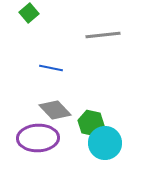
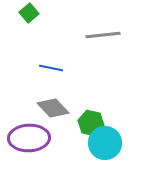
gray diamond: moved 2 px left, 2 px up
purple ellipse: moved 9 px left
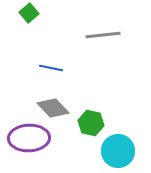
cyan circle: moved 13 px right, 8 px down
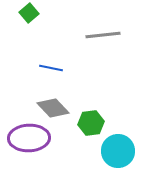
green hexagon: rotated 20 degrees counterclockwise
